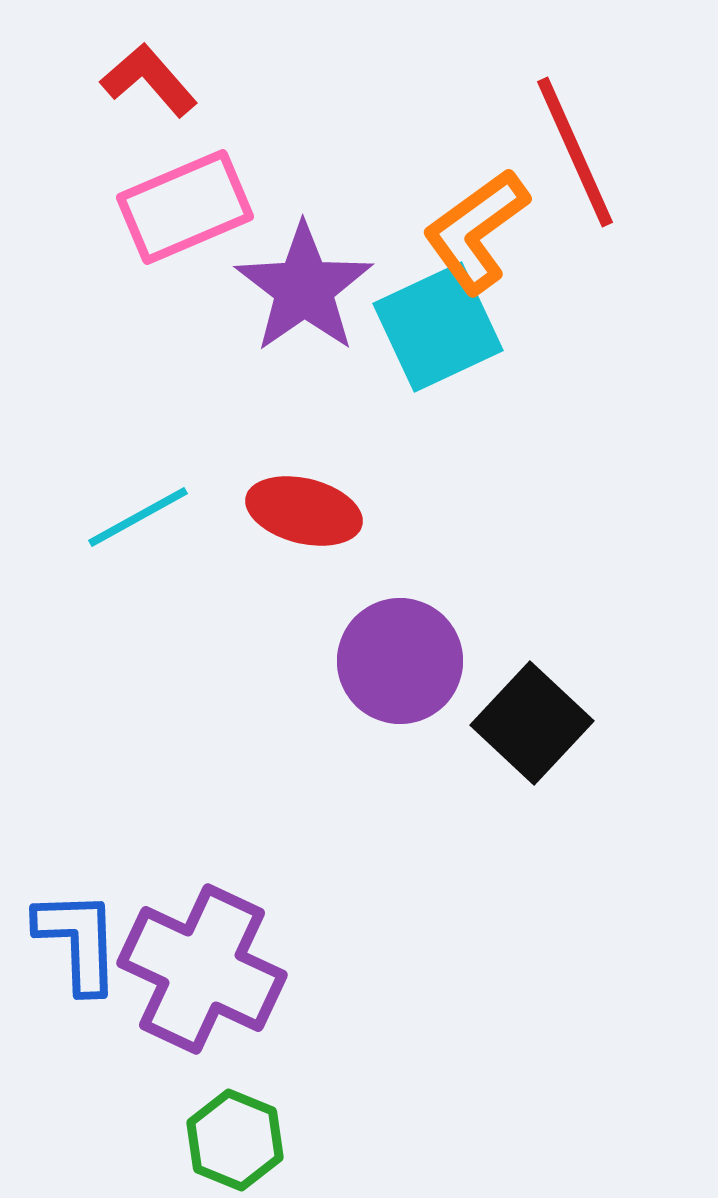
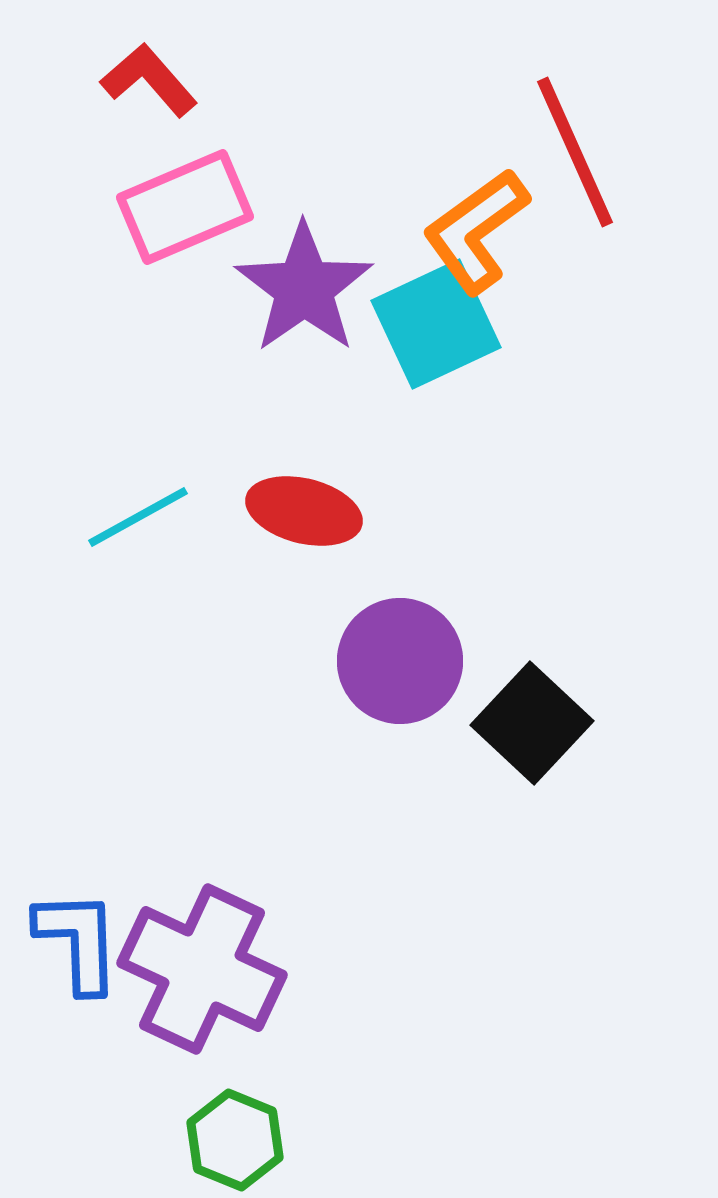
cyan square: moved 2 px left, 3 px up
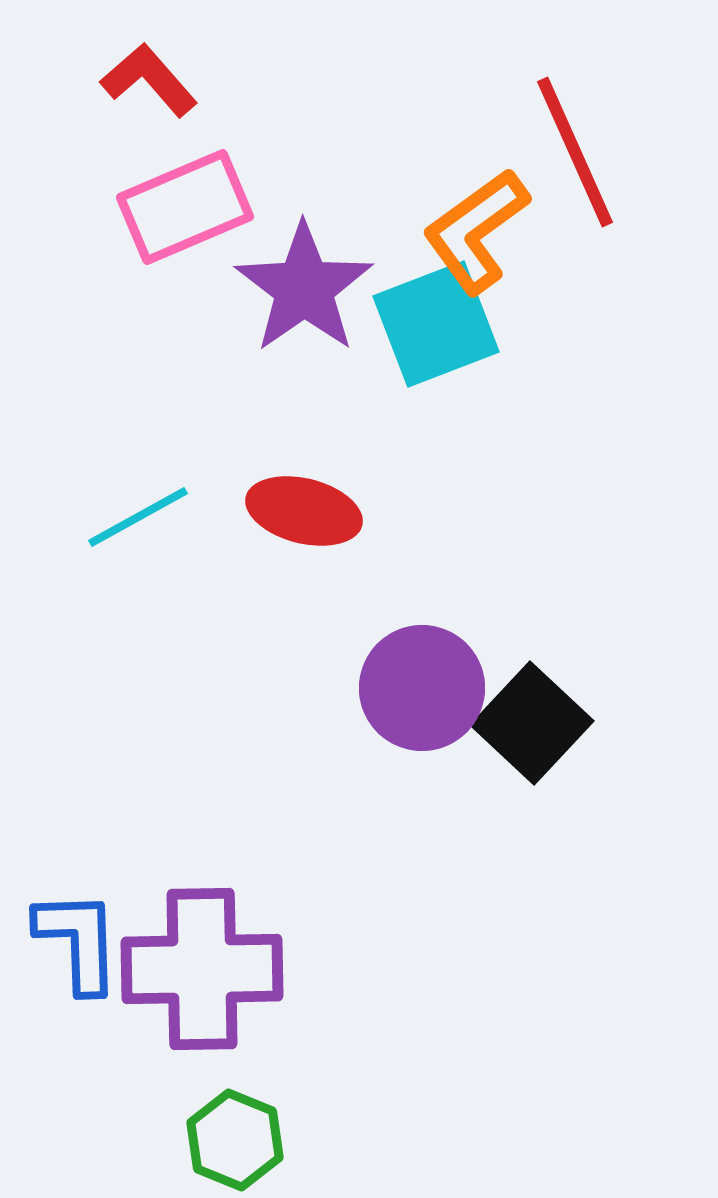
cyan square: rotated 4 degrees clockwise
purple circle: moved 22 px right, 27 px down
purple cross: rotated 26 degrees counterclockwise
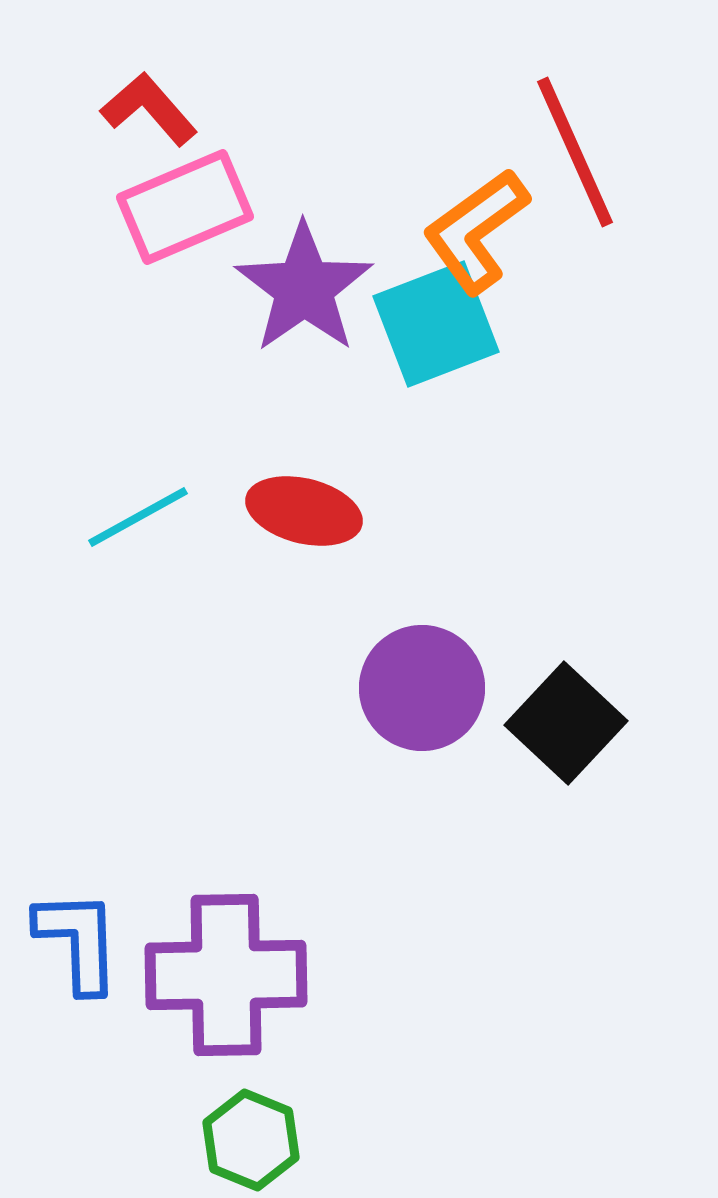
red L-shape: moved 29 px down
black square: moved 34 px right
purple cross: moved 24 px right, 6 px down
green hexagon: moved 16 px right
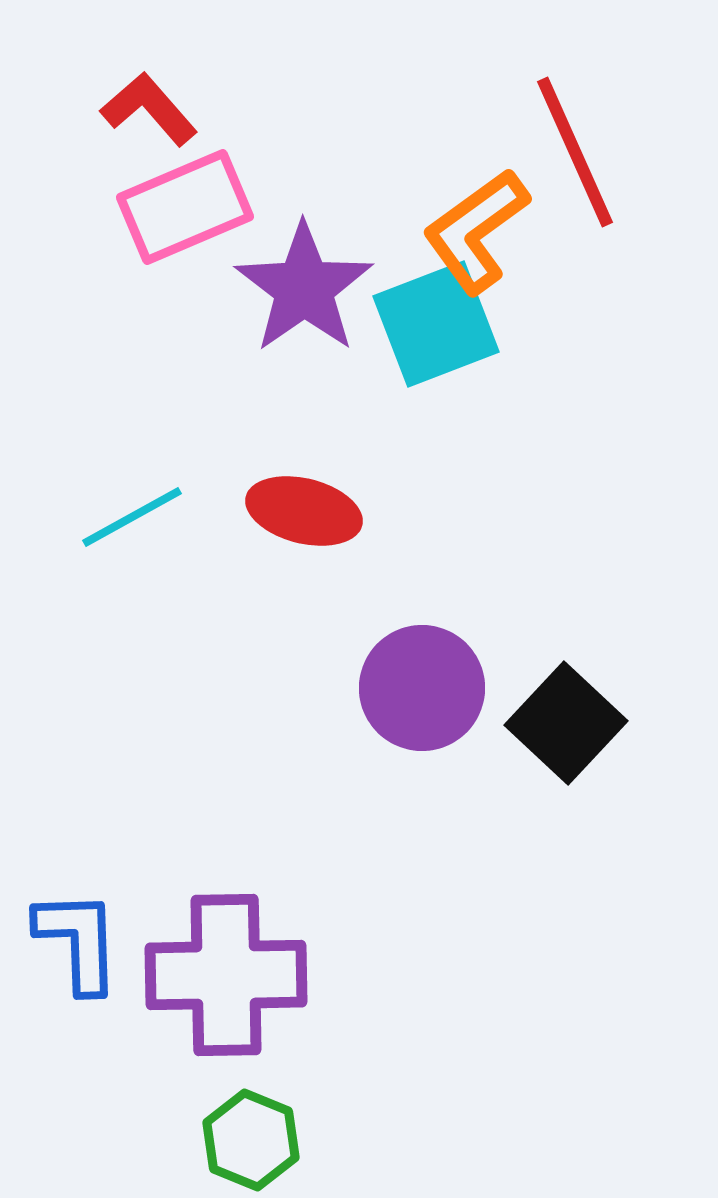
cyan line: moved 6 px left
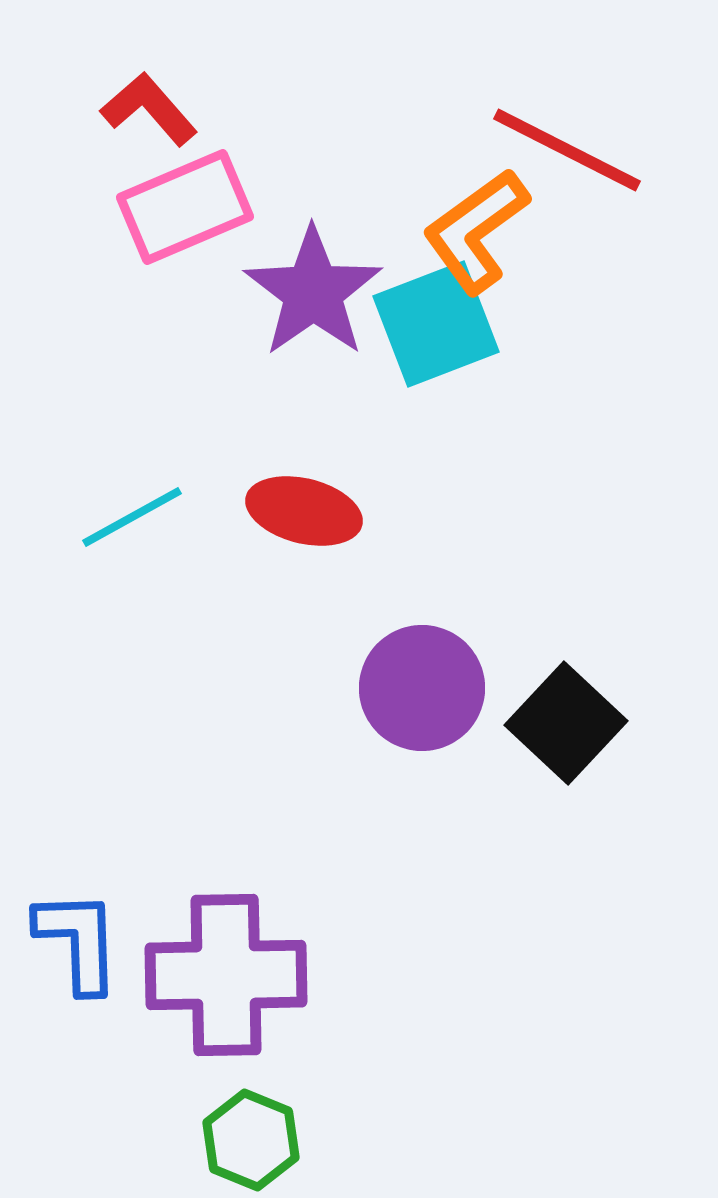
red line: moved 8 px left, 2 px up; rotated 39 degrees counterclockwise
purple star: moved 9 px right, 4 px down
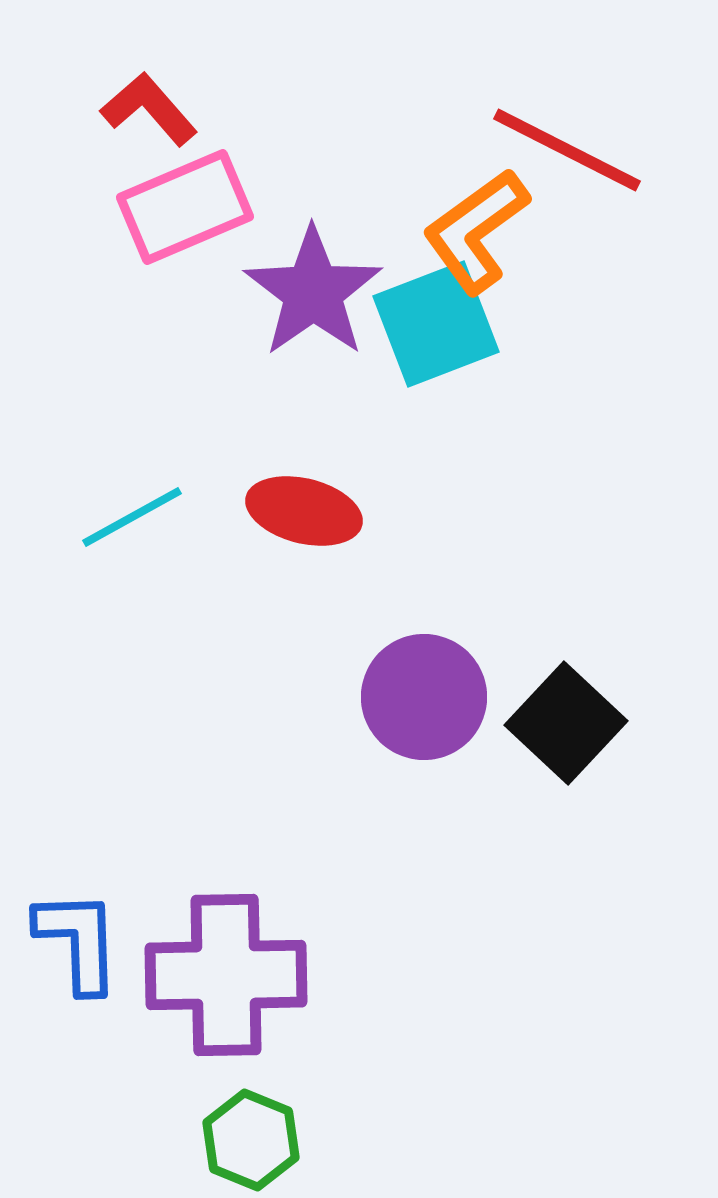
purple circle: moved 2 px right, 9 px down
